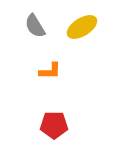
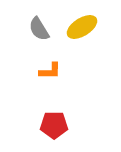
gray semicircle: moved 4 px right, 3 px down
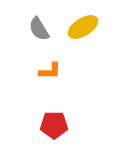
yellow ellipse: moved 1 px right
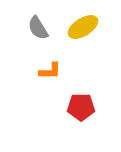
gray semicircle: moved 1 px left, 1 px up
red pentagon: moved 27 px right, 18 px up
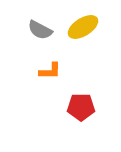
gray semicircle: moved 2 px right, 2 px down; rotated 30 degrees counterclockwise
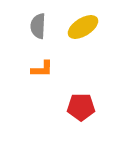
gray semicircle: moved 2 px left, 4 px up; rotated 65 degrees clockwise
orange L-shape: moved 8 px left, 2 px up
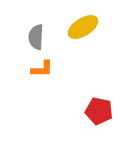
gray semicircle: moved 2 px left, 11 px down
red pentagon: moved 18 px right, 4 px down; rotated 12 degrees clockwise
